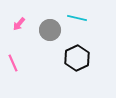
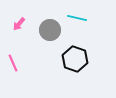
black hexagon: moved 2 px left, 1 px down; rotated 15 degrees counterclockwise
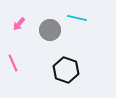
black hexagon: moved 9 px left, 11 px down
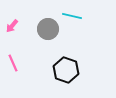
cyan line: moved 5 px left, 2 px up
pink arrow: moved 7 px left, 2 px down
gray circle: moved 2 px left, 1 px up
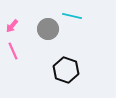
pink line: moved 12 px up
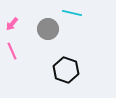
cyan line: moved 3 px up
pink arrow: moved 2 px up
pink line: moved 1 px left
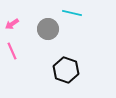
pink arrow: rotated 16 degrees clockwise
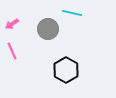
black hexagon: rotated 10 degrees clockwise
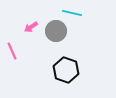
pink arrow: moved 19 px right, 3 px down
gray circle: moved 8 px right, 2 px down
black hexagon: rotated 10 degrees counterclockwise
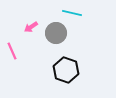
gray circle: moved 2 px down
